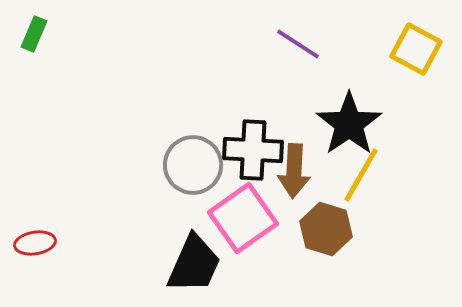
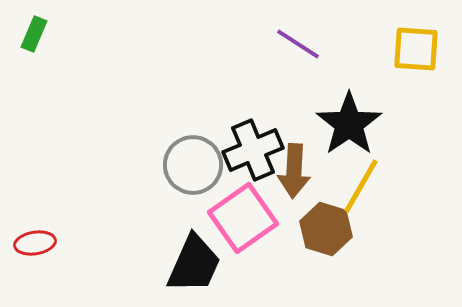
yellow square: rotated 24 degrees counterclockwise
black cross: rotated 26 degrees counterclockwise
yellow line: moved 11 px down
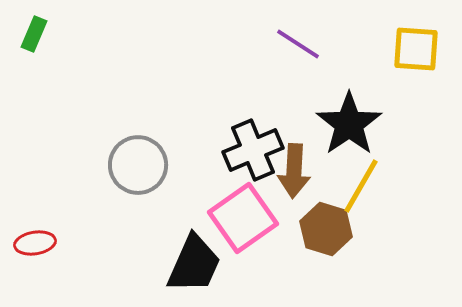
gray circle: moved 55 px left
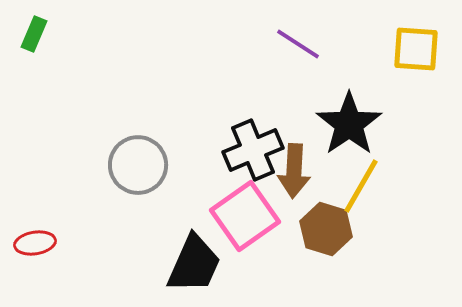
pink square: moved 2 px right, 2 px up
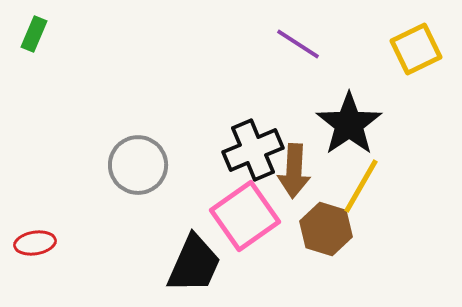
yellow square: rotated 30 degrees counterclockwise
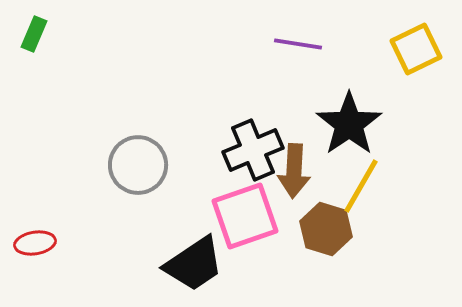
purple line: rotated 24 degrees counterclockwise
pink square: rotated 16 degrees clockwise
black trapezoid: rotated 32 degrees clockwise
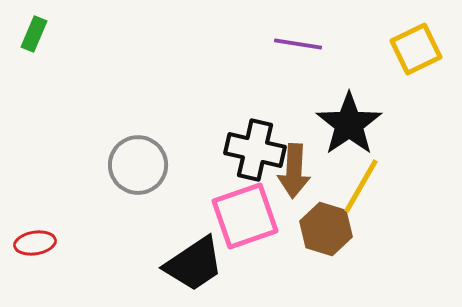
black cross: moved 2 px right; rotated 36 degrees clockwise
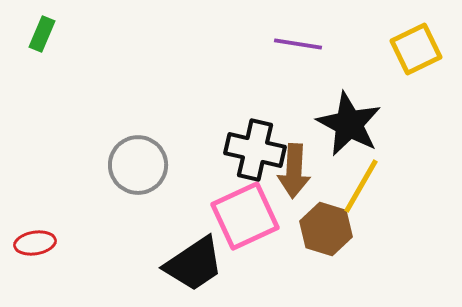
green rectangle: moved 8 px right
black star: rotated 10 degrees counterclockwise
pink square: rotated 6 degrees counterclockwise
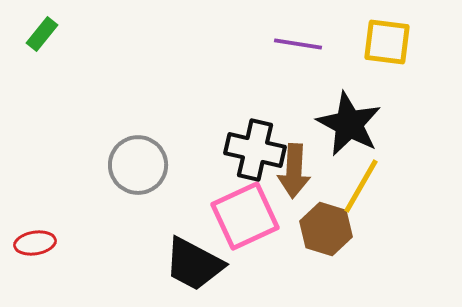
green rectangle: rotated 16 degrees clockwise
yellow square: moved 29 px left, 7 px up; rotated 33 degrees clockwise
black trapezoid: rotated 62 degrees clockwise
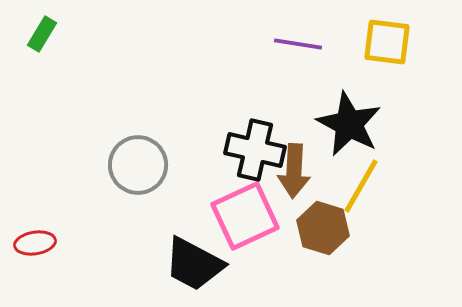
green rectangle: rotated 8 degrees counterclockwise
brown hexagon: moved 3 px left, 1 px up
